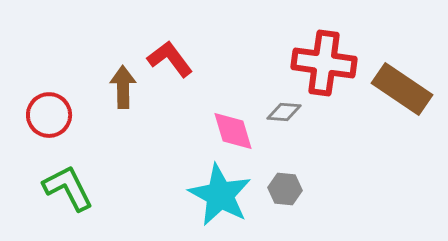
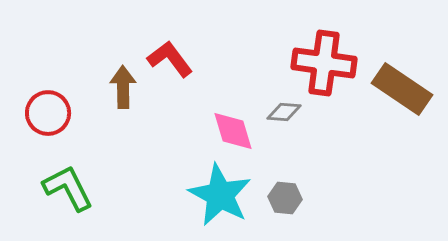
red circle: moved 1 px left, 2 px up
gray hexagon: moved 9 px down
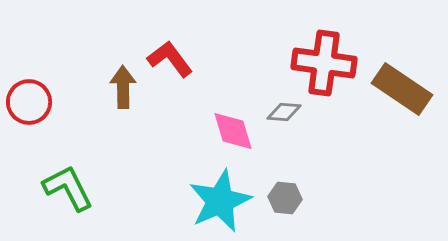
red circle: moved 19 px left, 11 px up
cyan star: moved 6 px down; rotated 20 degrees clockwise
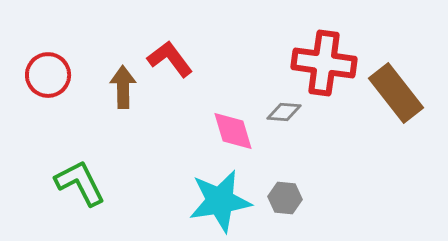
brown rectangle: moved 6 px left, 4 px down; rotated 18 degrees clockwise
red circle: moved 19 px right, 27 px up
green L-shape: moved 12 px right, 5 px up
cyan star: rotated 14 degrees clockwise
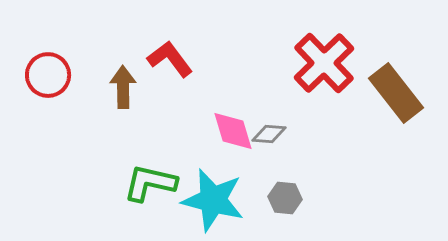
red cross: rotated 38 degrees clockwise
gray diamond: moved 15 px left, 22 px down
green L-shape: moved 70 px right; rotated 50 degrees counterclockwise
cyan star: moved 7 px left, 1 px up; rotated 24 degrees clockwise
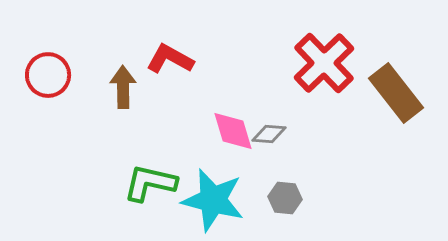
red L-shape: rotated 24 degrees counterclockwise
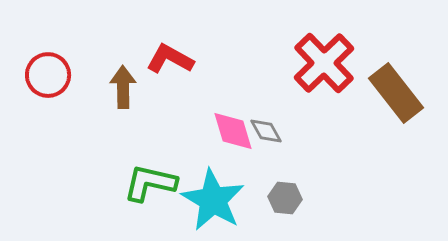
gray diamond: moved 3 px left, 3 px up; rotated 56 degrees clockwise
cyan star: rotated 16 degrees clockwise
